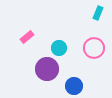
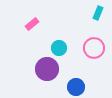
pink rectangle: moved 5 px right, 13 px up
blue circle: moved 2 px right, 1 px down
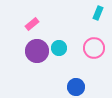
purple circle: moved 10 px left, 18 px up
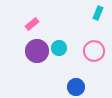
pink circle: moved 3 px down
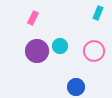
pink rectangle: moved 1 px right, 6 px up; rotated 24 degrees counterclockwise
cyan circle: moved 1 px right, 2 px up
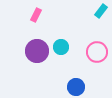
cyan rectangle: moved 3 px right, 2 px up; rotated 16 degrees clockwise
pink rectangle: moved 3 px right, 3 px up
cyan circle: moved 1 px right, 1 px down
pink circle: moved 3 px right, 1 px down
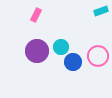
cyan rectangle: rotated 32 degrees clockwise
pink circle: moved 1 px right, 4 px down
blue circle: moved 3 px left, 25 px up
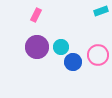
purple circle: moved 4 px up
pink circle: moved 1 px up
